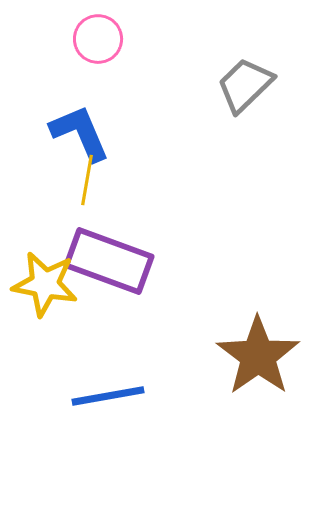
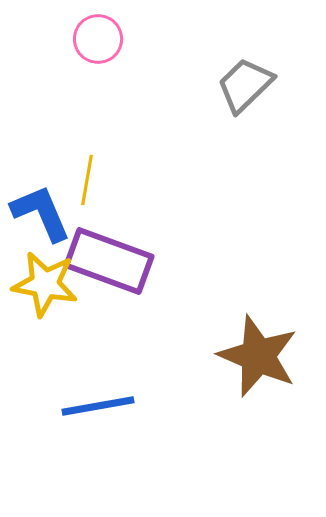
blue L-shape: moved 39 px left, 80 px down
brown star: rotated 14 degrees counterclockwise
blue line: moved 10 px left, 10 px down
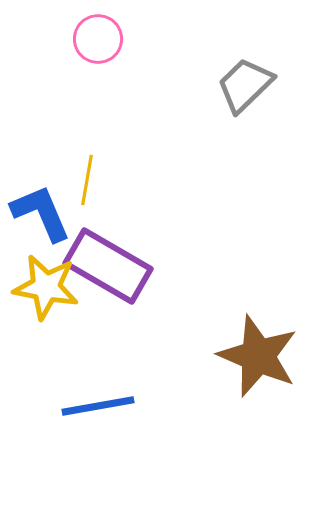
purple rectangle: moved 1 px left, 5 px down; rotated 10 degrees clockwise
yellow star: moved 1 px right, 3 px down
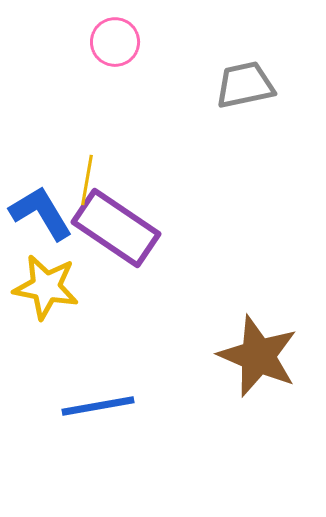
pink circle: moved 17 px right, 3 px down
gray trapezoid: rotated 32 degrees clockwise
blue L-shape: rotated 8 degrees counterclockwise
purple rectangle: moved 8 px right, 38 px up; rotated 4 degrees clockwise
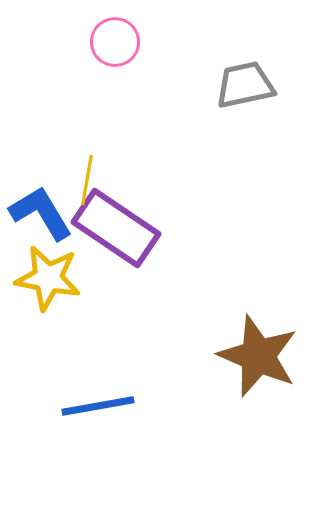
yellow star: moved 2 px right, 9 px up
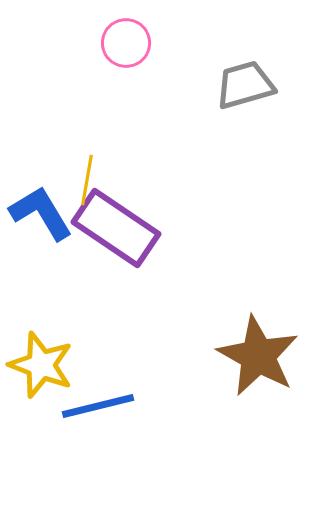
pink circle: moved 11 px right, 1 px down
gray trapezoid: rotated 4 degrees counterclockwise
yellow star: moved 7 px left, 87 px down; rotated 10 degrees clockwise
brown star: rotated 6 degrees clockwise
blue line: rotated 4 degrees counterclockwise
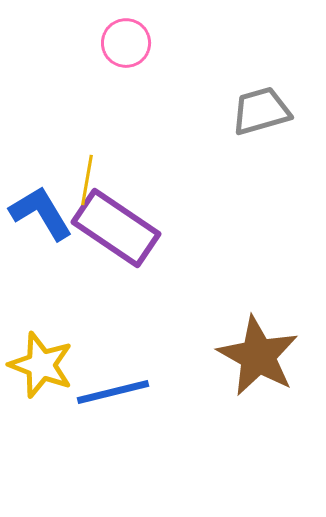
gray trapezoid: moved 16 px right, 26 px down
blue line: moved 15 px right, 14 px up
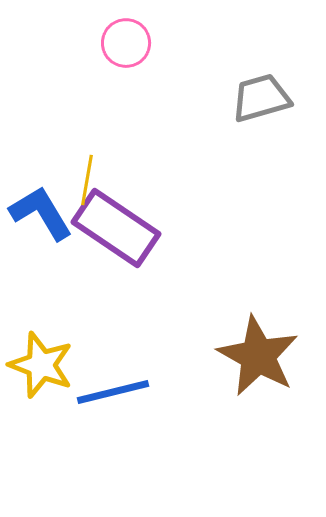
gray trapezoid: moved 13 px up
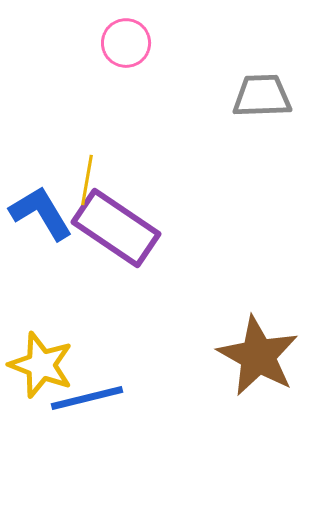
gray trapezoid: moved 1 px right, 2 px up; rotated 14 degrees clockwise
blue line: moved 26 px left, 6 px down
